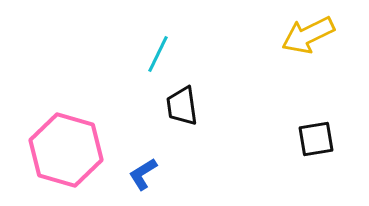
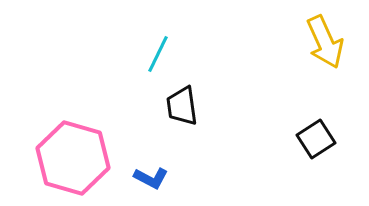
yellow arrow: moved 17 px right, 7 px down; rotated 88 degrees counterclockwise
black square: rotated 24 degrees counterclockwise
pink hexagon: moved 7 px right, 8 px down
blue L-shape: moved 8 px right, 4 px down; rotated 120 degrees counterclockwise
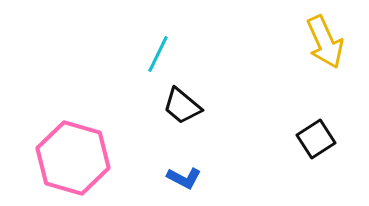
black trapezoid: rotated 42 degrees counterclockwise
blue L-shape: moved 33 px right
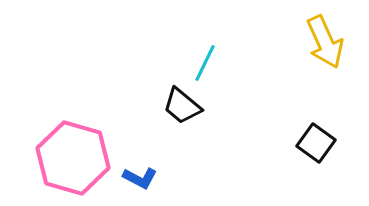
cyan line: moved 47 px right, 9 px down
black square: moved 4 px down; rotated 21 degrees counterclockwise
blue L-shape: moved 44 px left
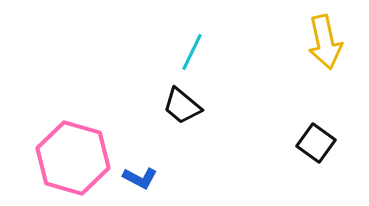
yellow arrow: rotated 12 degrees clockwise
cyan line: moved 13 px left, 11 px up
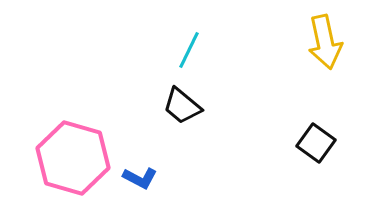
cyan line: moved 3 px left, 2 px up
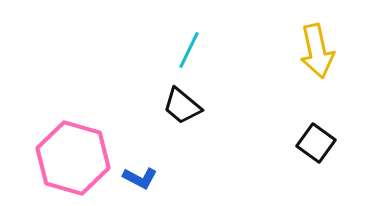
yellow arrow: moved 8 px left, 9 px down
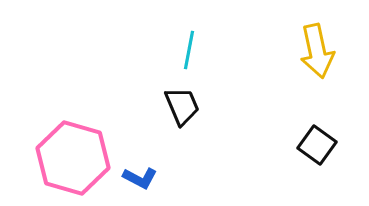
cyan line: rotated 15 degrees counterclockwise
black trapezoid: rotated 153 degrees counterclockwise
black square: moved 1 px right, 2 px down
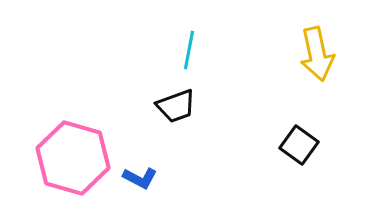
yellow arrow: moved 3 px down
black trapezoid: moved 6 px left; rotated 93 degrees clockwise
black square: moved 18 px left
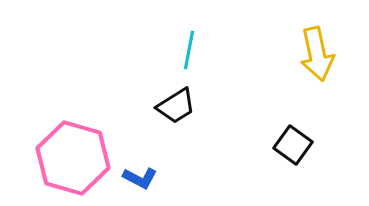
black trapezoid: rotated 12 degrees counterclockwise
black square: moved 6 px left
